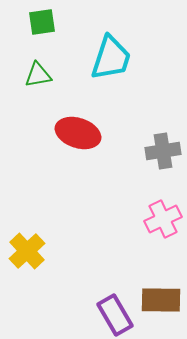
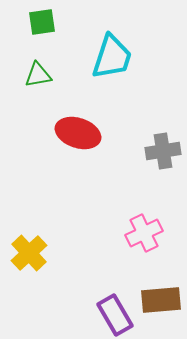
cyan trapezoid: moved 1 px right, 1 px up
pink cross: moved 19 px left, 14 px down
yellow cross: moved 2 px right, 2 px down
brown rectangle: rotated 6 degrees counterclockwise
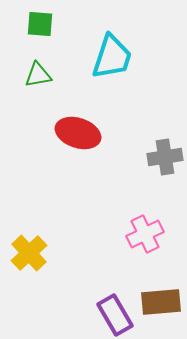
green square: moved 2 px left, 2 px down; rotated 12 degrees clockwise
gray cross: moved 2 px right, 6 px down
pink cross: moved 1 px right, 1 px down
brown rectangle: moved 2 px down
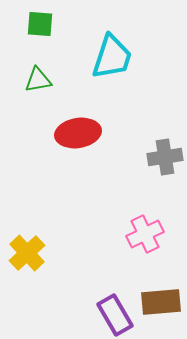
green triangle: moved 5 px down
red ellipse: rotated 27 degrees counterclockwise
yellow cross: moved 2 px left
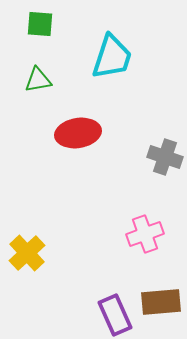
gray cross: rotated 28 degrees clockwise
pink cross: rotated 6 degrees clockwise
purple rectangle: rotated 6 degrees clockwise
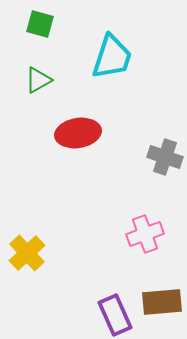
green square: rotated 12 degrees clockwise
green triangle: rotated 20 degrees counterclockwise
brown rectangle: moved 1 px right
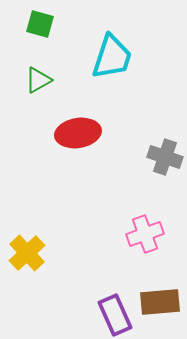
brown rectangle: moved 2 px left
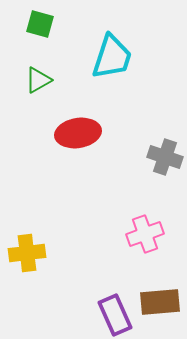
yellow cross: rotated 36 degrees clockwise
